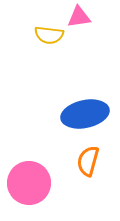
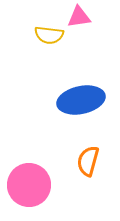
blue ellipse: moved 4 px left, 14 px up
pink circle: moved 2 px down
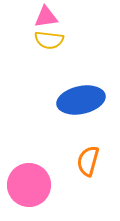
pink triangle: moved 33 px left
yellow semicircle: moved 5 px down
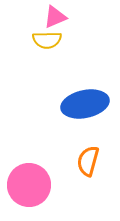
pink triangle: moved 9 px right; rotated 15 degrees counterclockwise
yellow semicircle: moved 2 px left; rotated 8 degrees counterclockwise
blue ellipse: moved 4 px right, 4 px down
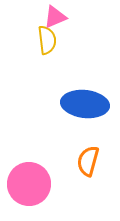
yellow semicircle: rotated 96 degrees counterclockwise
blue ellipse: rotated 18 degrees clockwise
pink circle: moved 1 px up
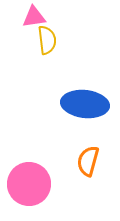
pink triangle: moved 21 px left; rotated 15 degrees clockwise
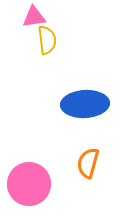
blue ellipse: rotated 9 degrees counterclockwise
orange semicircle: moved 2 px down
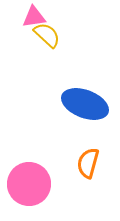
yellow semicircle: moved 5 px up; rotated 40 degrees counterclockwise
blue ellipse: rotated 24 degrees clockwise
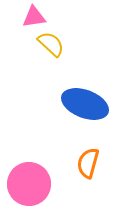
yellow semicircle: moved 4 px right, 9 px down
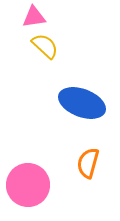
yellow semicircle: moved 6 px left, 2 px down
blue ellipse: moved 3 px left, 1 px up
pink circle: moved 1 px left, 1 px down
